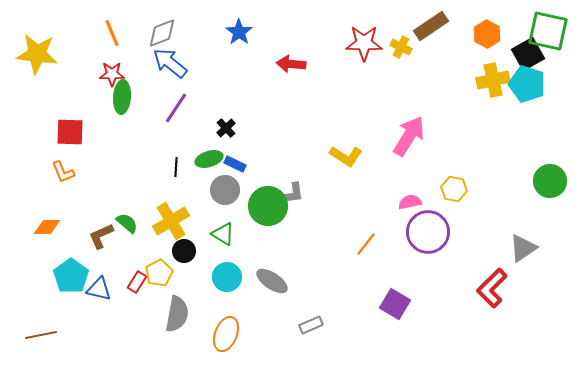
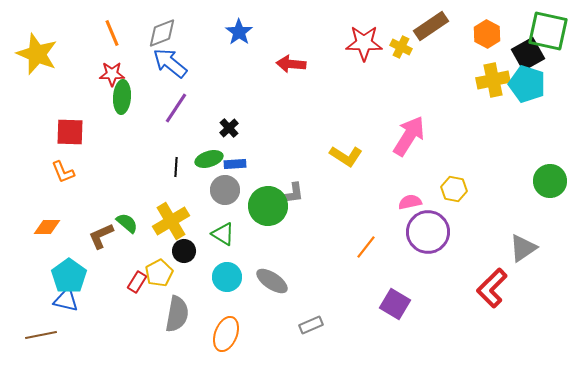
yellow star at (37, 54): rotated 15 degrees clockwise
black cross at (226, 128): moved 3 px right
blue rectangle at (235, 164): rotated 30 degrees counterclockwise
orange line at (366, 244): moved 3 px down
cyan pentagon at (71, 276): moved 2 px left
blue triangle at (99, 289): moved 33 px left, 11 px down
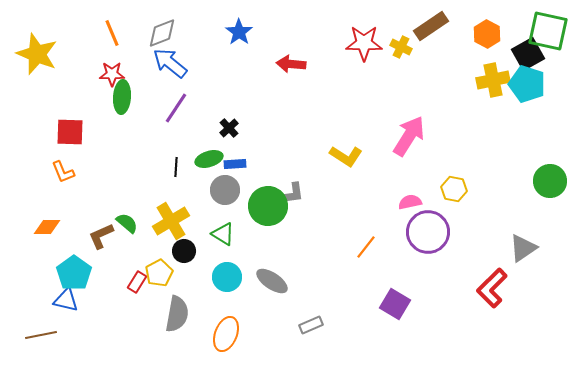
cyan pentagon at (69, 276): moved 5 px right, 3 px up
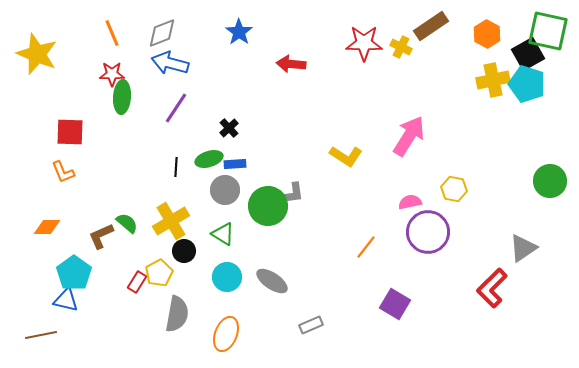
blue arrow at (170, 63): rotated 24 degrees counterclockwise
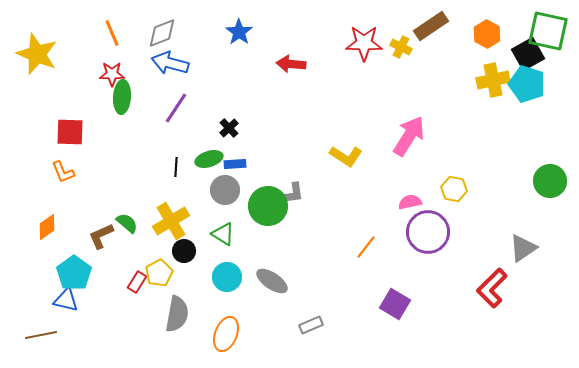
orange diamond at (47, 227): rotated 36 degrees counterclockwise
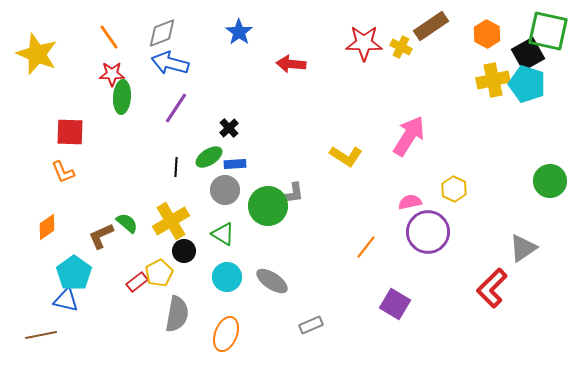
orange line at (112, 33): moved 3 px left, 4 px down; rotated 12 degrees counterclockwise
green ellipse at (209, 159): moved 2 px up; rotated 16 degrees counterclockwise
yellow hexagon at (454, 189): rotated 15 degrees clockwise
red rectangle at (137, 282): rotated 20 degrees clockwise
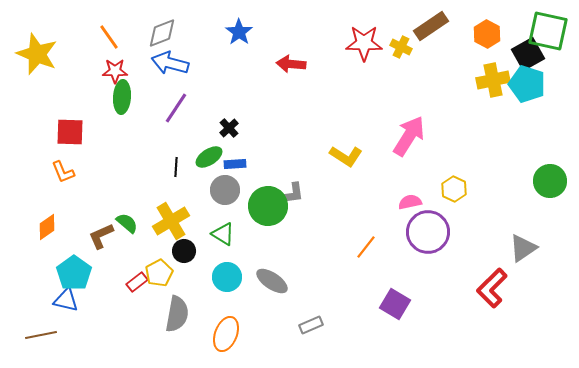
red star at (112, 74): moved 3 px right, 3 px up
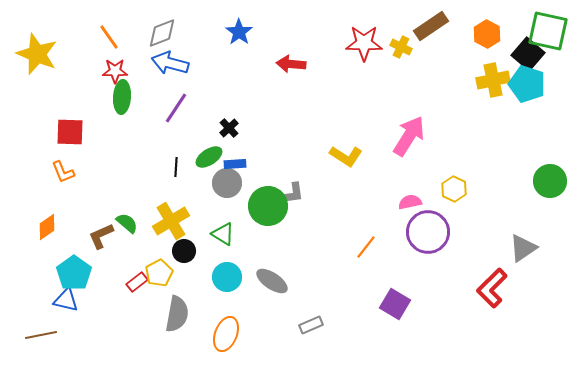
black square at (528, 54): rotated 20 degrees counterclockwise
gray circle at (225, 190): moved 2 px right, 7 px up
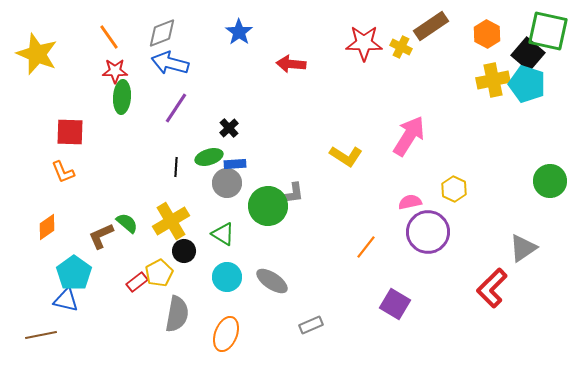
green ellipse at (209, 157): rotated 16 degrees clockwise
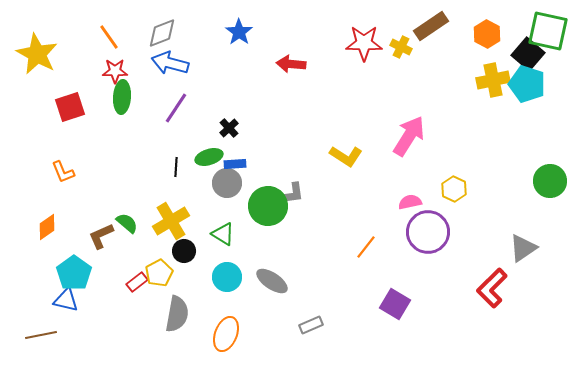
yellow star at (37, 54): rotated 6 degrees clockwise
red square at (70, 132): moved 25 px up; rotated 20 degrees counterclockwise
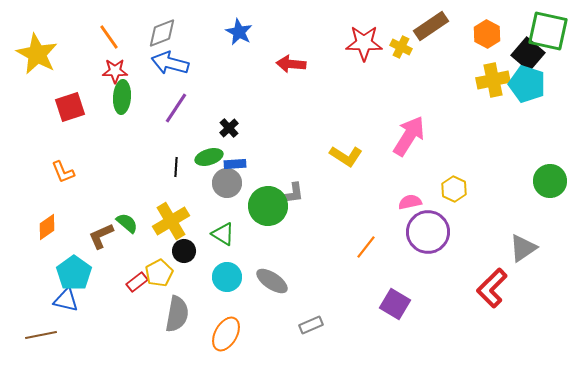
blue star at (239, 32): rotated 8 degrees counterclockwise
orange ellipse at (226, 334): rotated 8 degrees clockwise
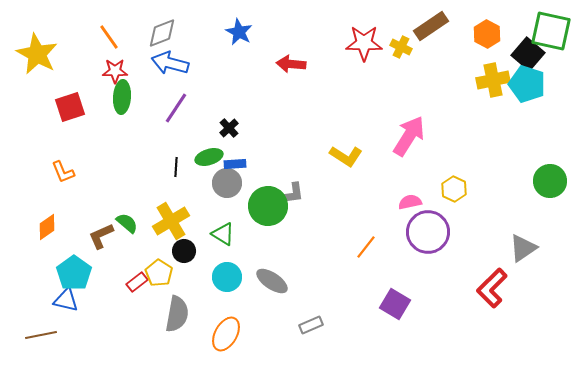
green square at (548, 31): moved 3 px right
yellow pentagon at (159, 273): rotated 12 degrees counterclockwise
